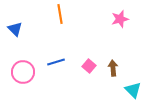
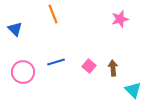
orange line: moved 7 px left; rotated 12 degrees counterclockwise
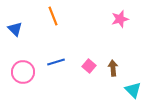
orange line: moved 2 px down
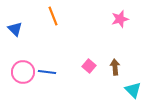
blue line: moved 9 px left, 10 px down; rotated 24 degrees clockwise
brown arrow: moved 2 px right, 1 px up
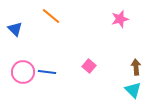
orange line: moved 2 px left; rotated 30 degrees counterclockwise
brown arrow: moved 21 px right
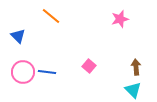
blue triangle: moved 3 px right, 7 px down
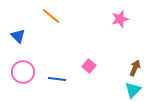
brown arrow: moved 1 px left, 1 px down; rotated 28 degrees clockwise
blue line: moved 10 px right, 7 px down
cyan triangle: rotated 30 degrees clockwise
